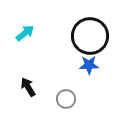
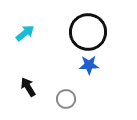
black circle: moved 2 px left, 4 px up
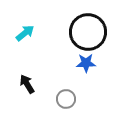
blue star: moved 3 px left, 2 px up
black arrow: moved 1 px left, 3 px up
